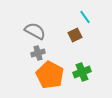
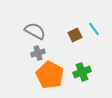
cyan line: moved 9 px right, 12 px down
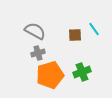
brown square: rotated 24 degrees clockwise
orange pentagon: rotated 28 degrees clockwise
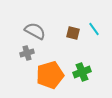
brown square: moved 2 px left, 2 px up; rotated 16 degrees clockwise
gray cross: moved 11 px left
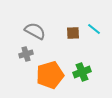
cyan line: rotated 16 degrees counterclockwise
brown square: rotated 16 degrees counterclockwise
gray cross: moved 1 px left, 1 px down
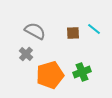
gray cross: rotated 32 degrees counterclockwise
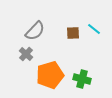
gray semicircle: rotated 105 degrees clockwise
green cross: moved 7 px down; rotated 36 degrees clockwise
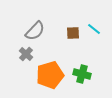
green cross: moved 5 px up
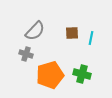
cyan line: moved 3 px left, 9 px down; rotated 64 degrees clockwise
brown square: moved 1 px left
gray cross: rotated 24 degrees counterclockwise
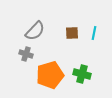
cyan line: moved 3 px right, 5 px up
